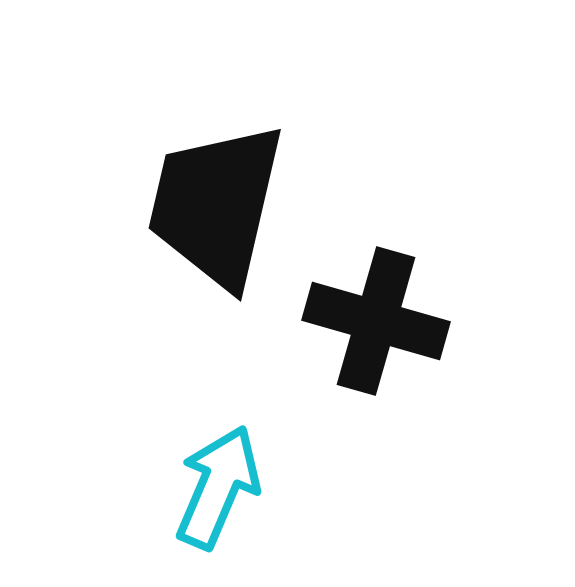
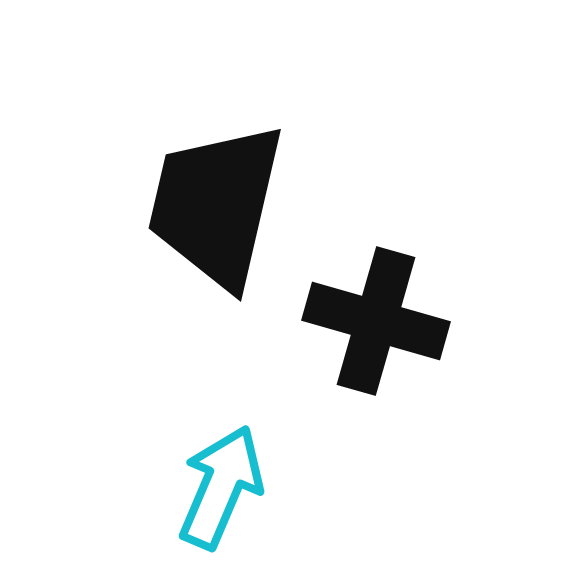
cyan arrow: moved 3 px right
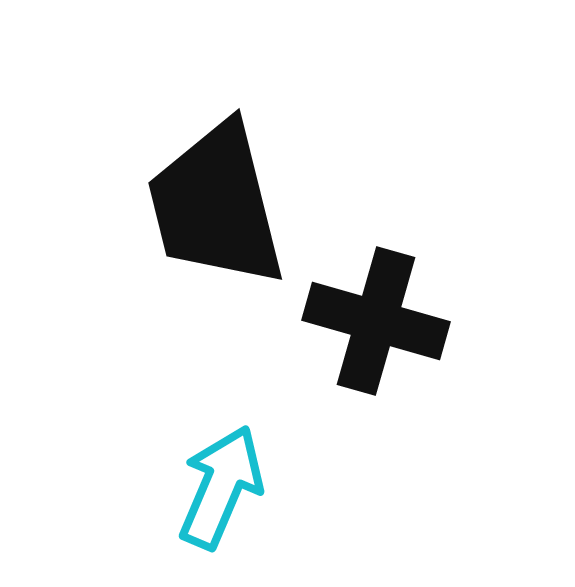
black trapezoid: rotated 27 degrees counterclockwise
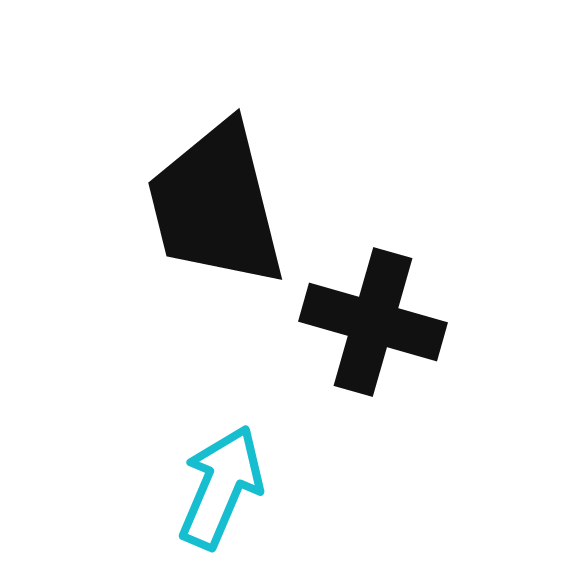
black cross: moved 3 px left, 1 px down
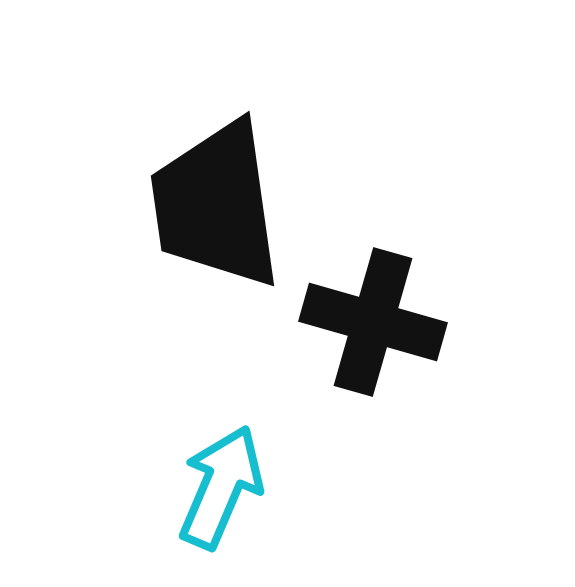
black trapezoid: rotated 6 degrees clockwise
